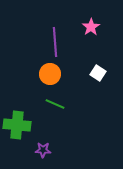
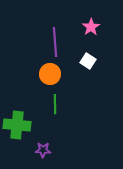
white square: moved 10 px left, 12 px up
green line: rotated 66 degrees clockwise
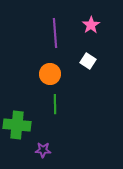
pink star: moved 2 px up
purple line: moved 9 px up
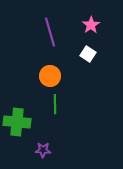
purple line: moved 5 px left, 1 px up; rotated 12 degrees counterclockwise
white square: moved 7 px up
orange circle: moved 2 px down
green cross: moved 3 px up
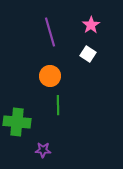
green line: moved 3 px right, 1 px down
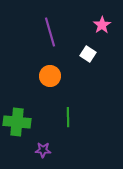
pink star: moved 11 px right
green line: moved 10 px right, 12 px down
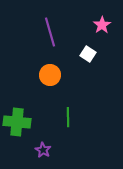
orange circle: moved 1 px up
purple star: rotated 28 degrees clockwise
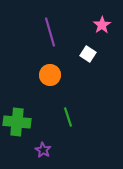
green line: rotated 18 degrees counterclockwise
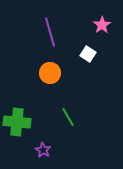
orange circle: moved 2 px up
green line: rotated 12 degrees counterclockwise
